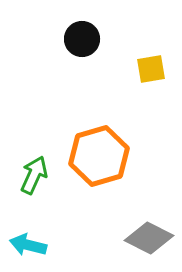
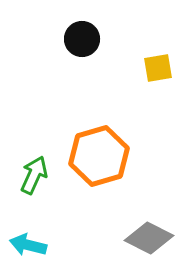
yellow square: moved 7 px right, 1 px up
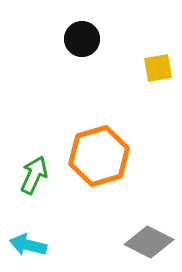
gray diamond: moved 4 px down
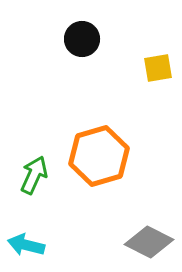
cyan arrow: moved 2 px left
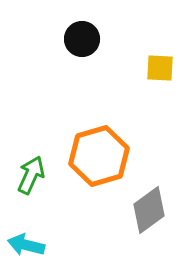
yellow square: moved 2 px right; rotated 12 degrees clockwise
green arrow: moved 3 px left
gray diamond: moved 32 px up; rotated 63 degrees counterclockwise
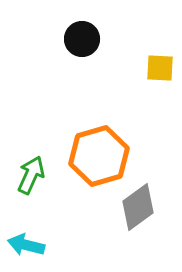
gray diamond: moved 11 px left, 3 px up
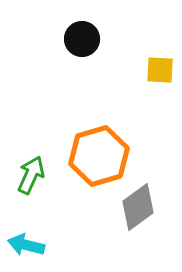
yellow square: moved 2 px down
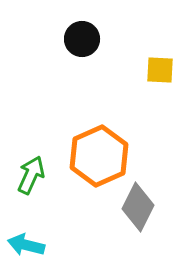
orange hexagon: rotated 8 degrees counterclockwise
gray diamond: rotated 27 degrees counterclockwise
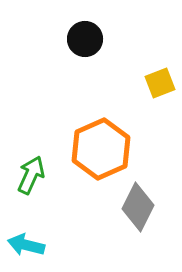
black circle: moved 3 px right
yellow square: moved 13 px down; rotated 24 degrees counterclockwise
orange hexagon: moved 2 px right, 7 px up
